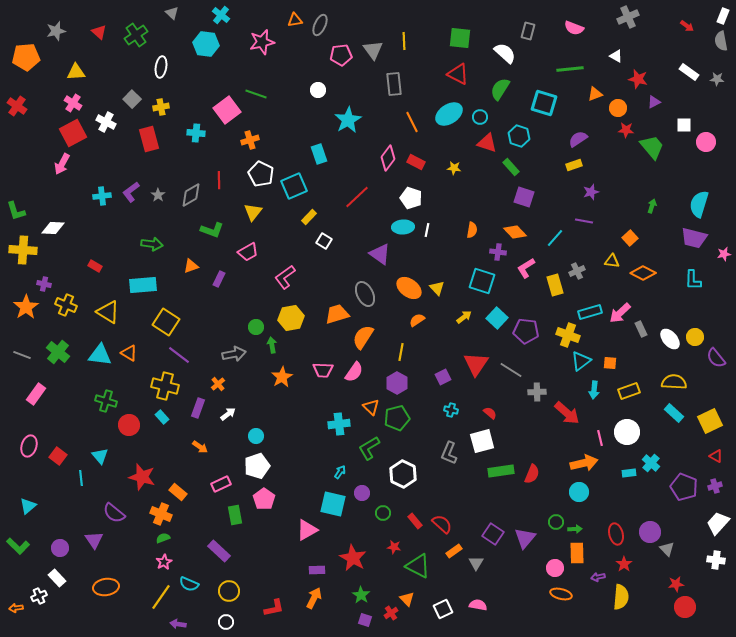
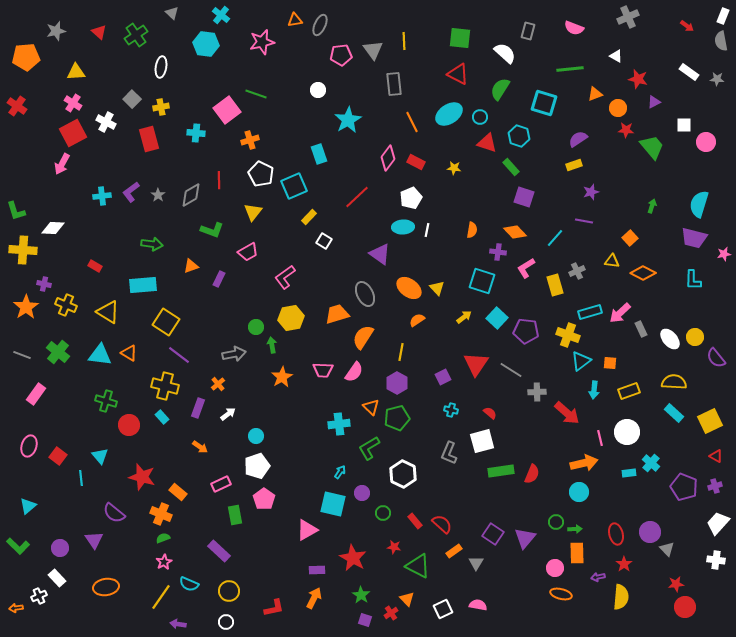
white pentagon at (411, 198): rotated 30 degrees clockwise
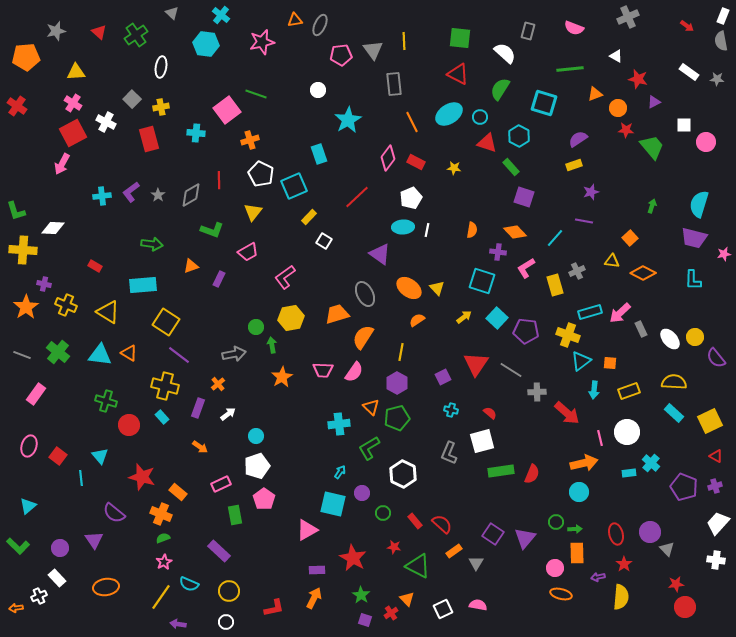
cyan hexagon at (519, 136): rotated 10 degrees clockwise
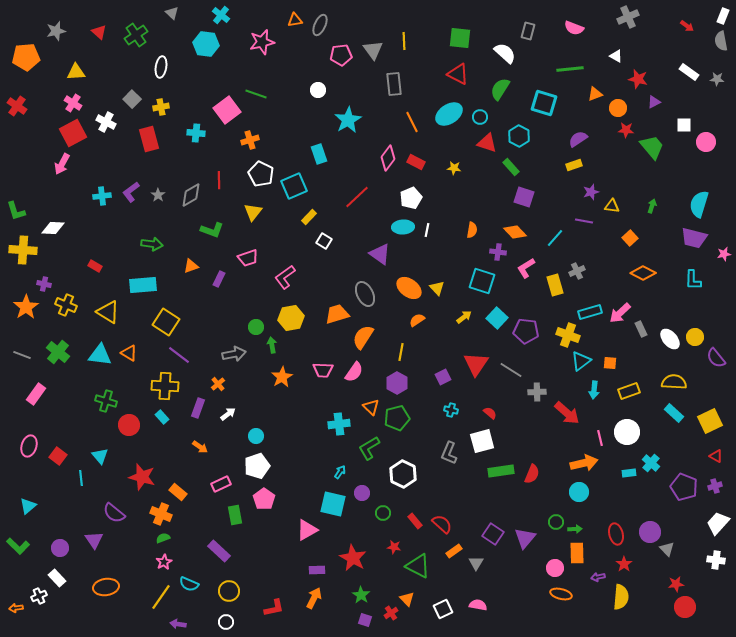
pink trapezoid at (248, 252): moved 6 px down; rotated 10 degrees clockwise
yellow triangle at (612, 261): moved 55 px up
yellow cross at (165, 386): rotated 12 degrees counterclockwise
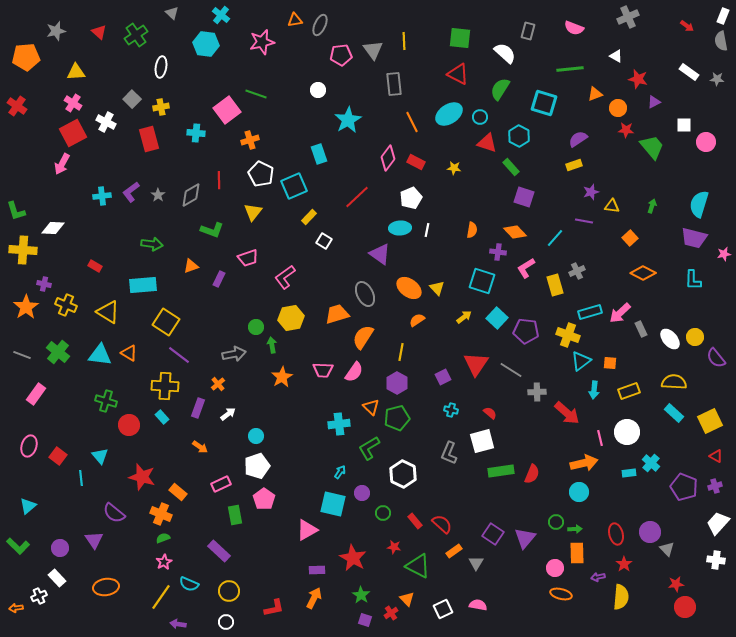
cyan ellipse at (403, 227): moved 3 px left, 1 px down
